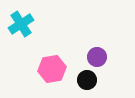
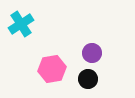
purple circle: moved 5 px left, 4 px up
black circle: moved 1 px right, 1 px up
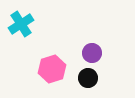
pink hexagon: rotated 8 degrees counterclockwise
black circle: moved 1 px up
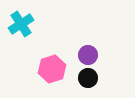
purple circle: moved 4 px left, 2 px down
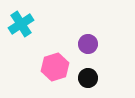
purple circle: moved 11 px up
pink hexagon: moved 3 px right, 2 px up
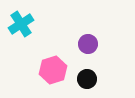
pink hexagon: moved 2 px left, 3 px down
black circle: moved 1 px left, 1 px down
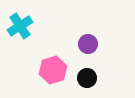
cyan cross: moved 1 px left, 2 px down
black circle: moved 1 px up
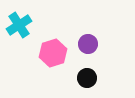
cyan cross: moved 1 px left, 1 px up
pink hexagon: moved 17 px up
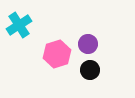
pink hexagon: moved 4 px right, 1 px down
black circle: moved 3 px right, 8 px up
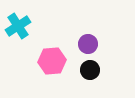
cyan cross: moved 1 px left, 1 px down
pink hexagon: moved 5 px left, 7 px down; rotated 12 degrees clockwise
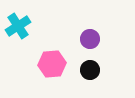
purple circle: moved 2 px right, 5 px up
pink hexagon: moved 3 px down
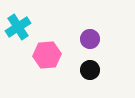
cyan cross: moved 1 px down
pink hexagon: moved 5 px left, 9 px up
